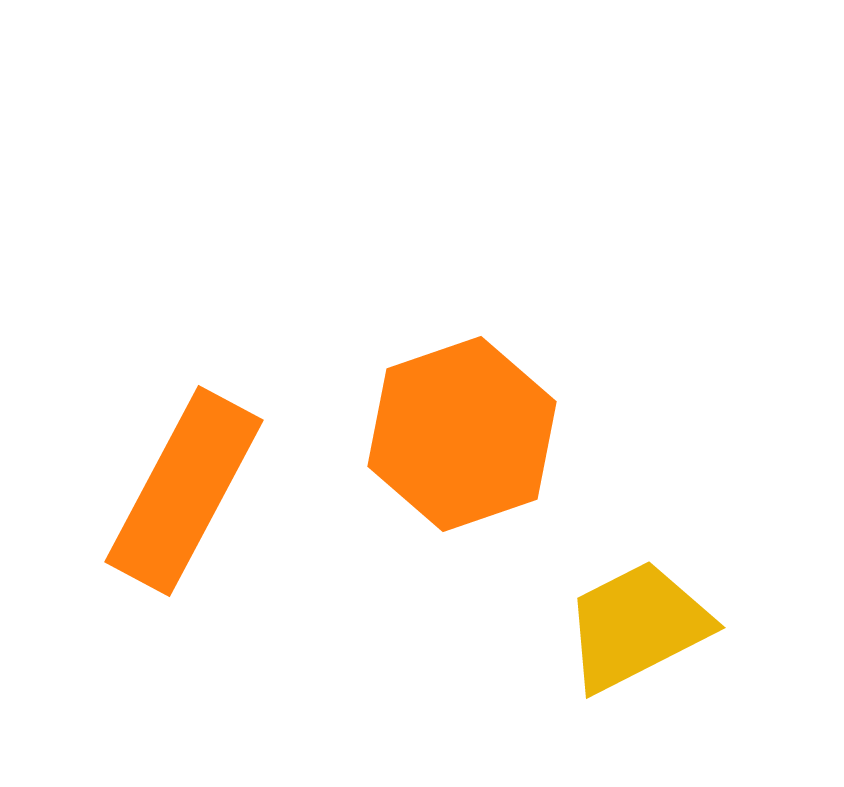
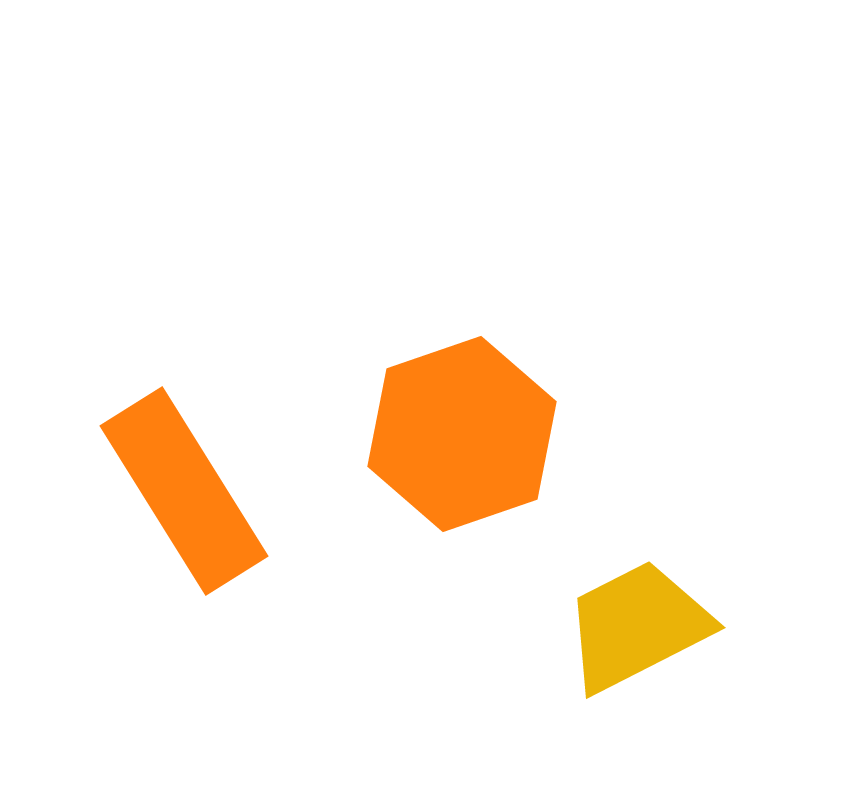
orange rectangle: rotated 60 degrees counterclockwise
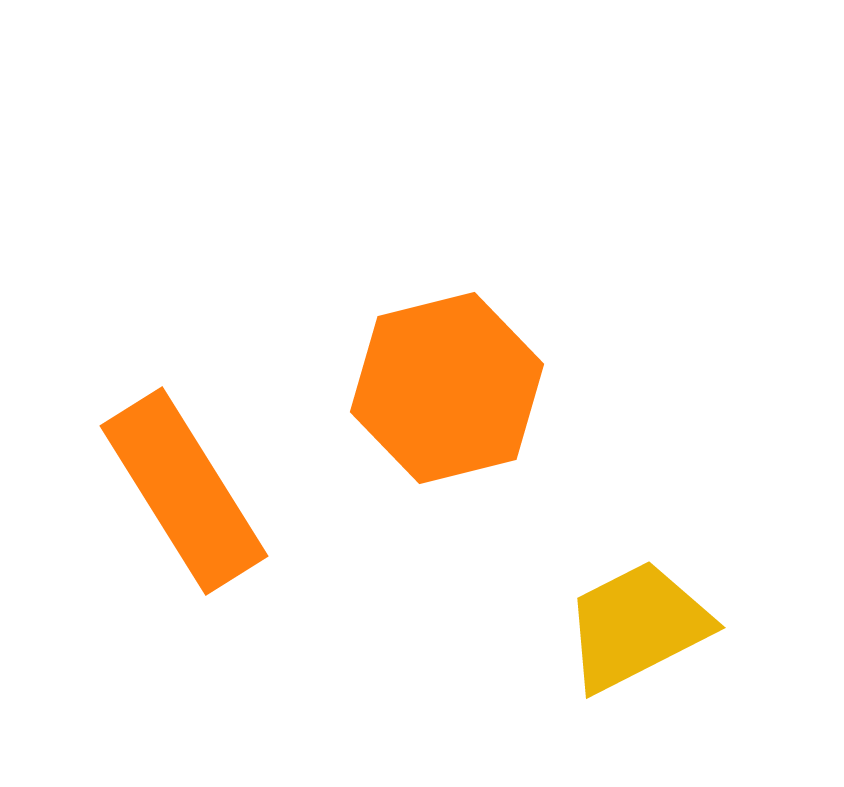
orange hexagon: moved 15 px left, 46 px up; rotated 5 degrees clockwise
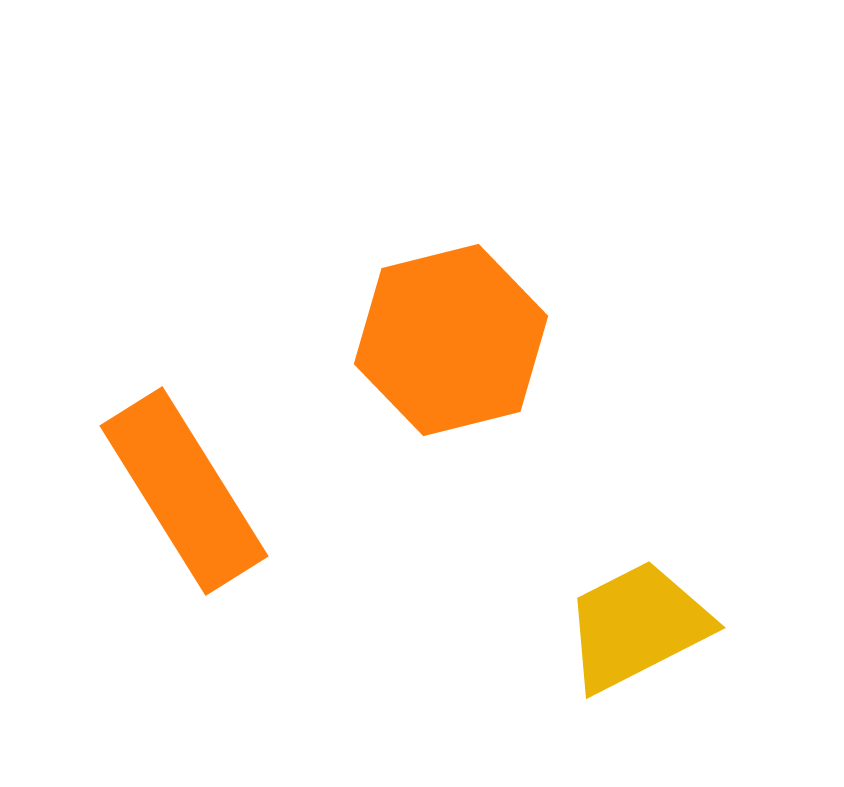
orange hexagon: moved 4 px right, 48 px up
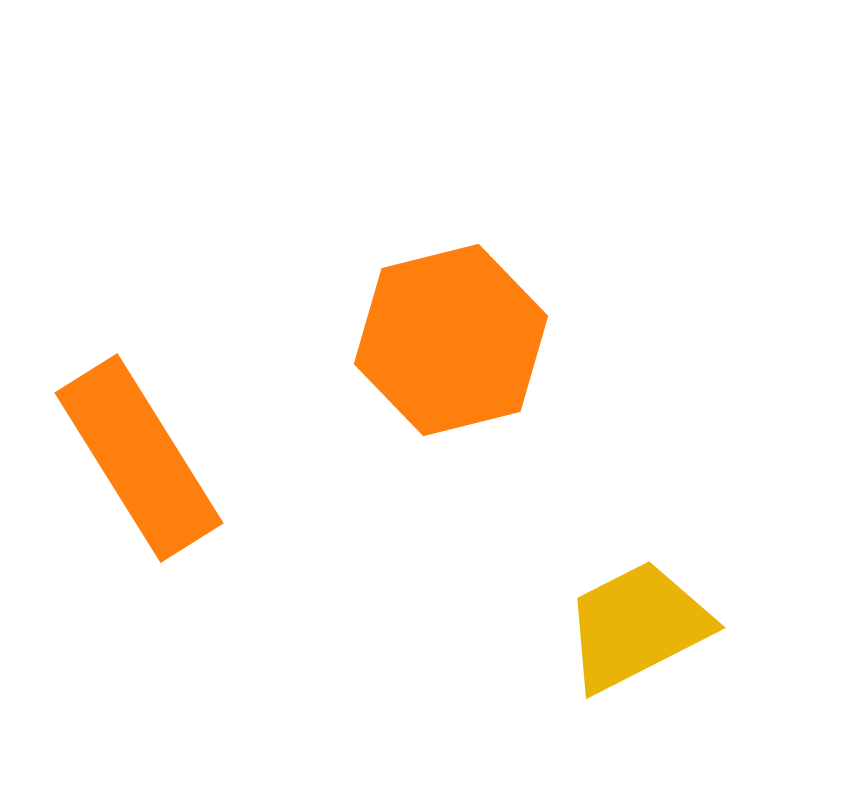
orange rectangle: moved 45 px left, 33 px up
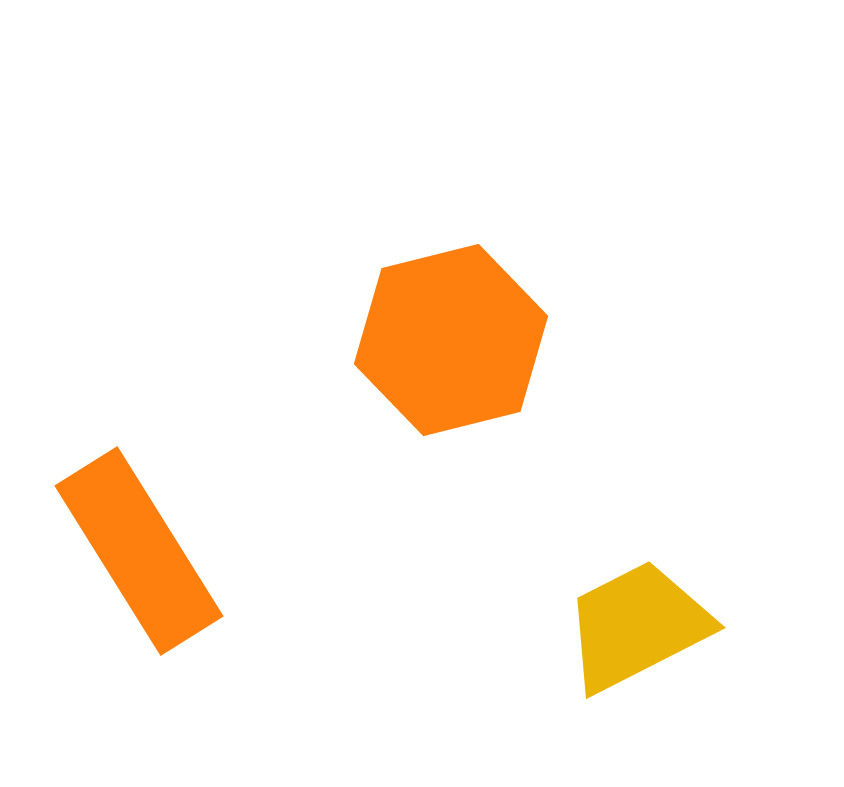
orange rectangle: moved 93 px down
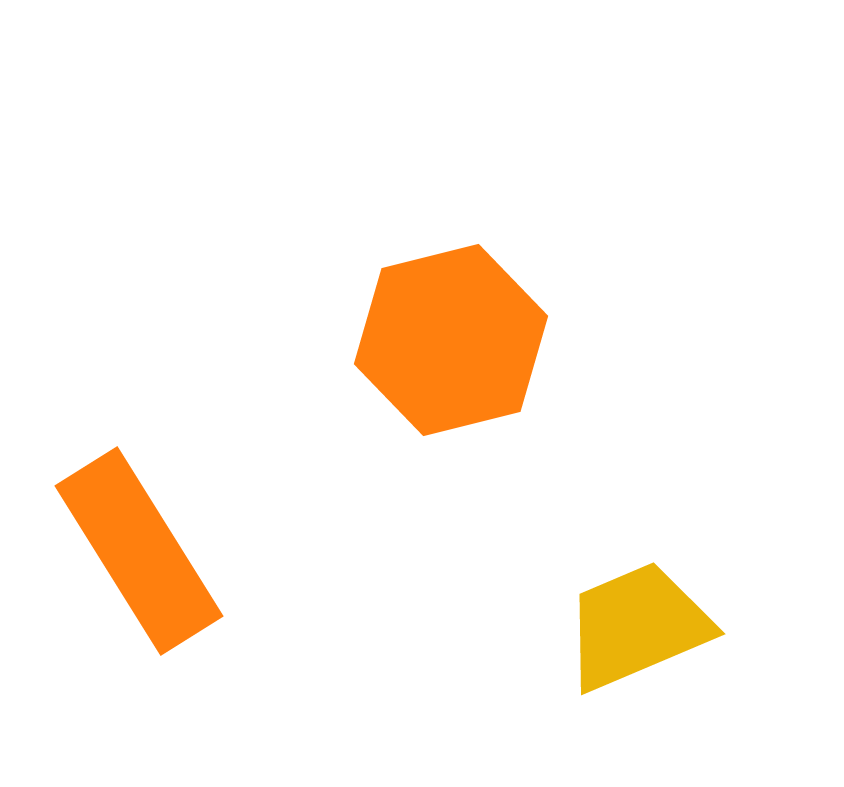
yellow trapezoid: rotated 4 degrees clockwise
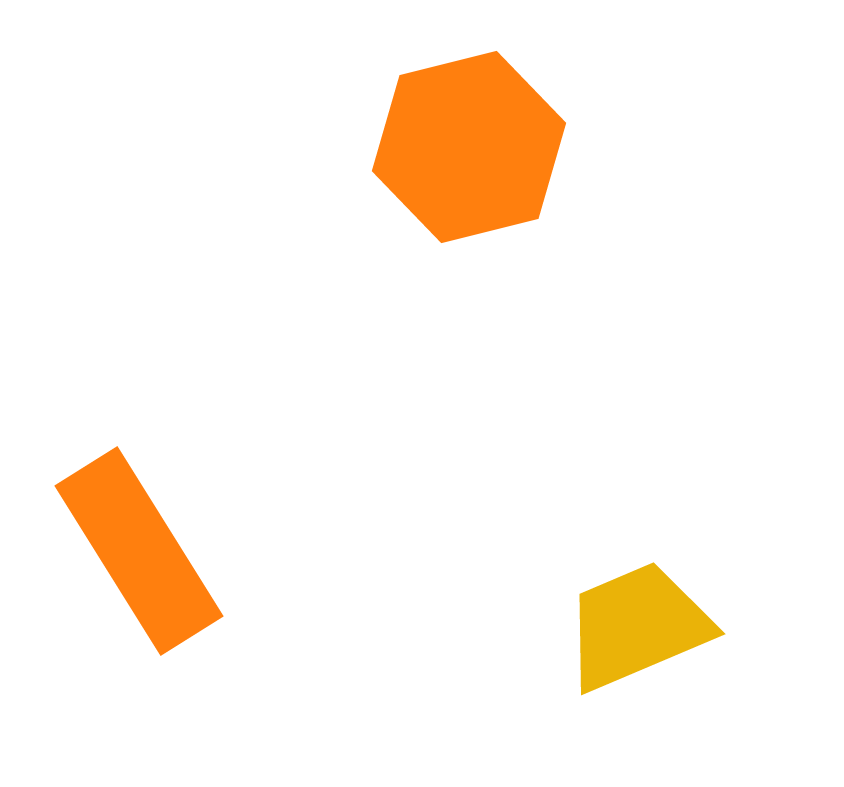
orange hexagon: moved 18 px right, 193 px up
